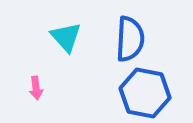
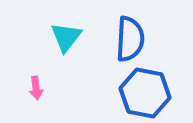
cyan triangle: rotated 20 degrees clockwise
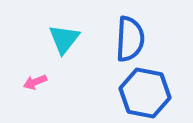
cyan triangle: moved 2 px left, 2 px down
pink arrow: moved 1 px left, 6 px up; rotated 75 degrees clockwise
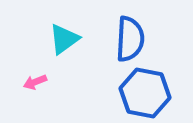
cyan triangle: rotated 16 degrees clockwise
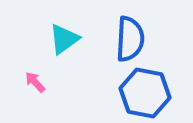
pink arrow: rotated 70 degrees clockwise
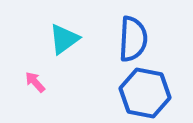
blue semicircle: moved 3 px right
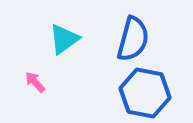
blue semicircle: rotated 12 degrees clockwise
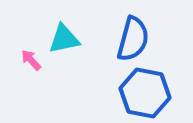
cyan triangle: rotated 24 degrees clockwise
pink arrow: moved 4 px left, 22 px up
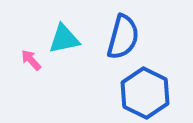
blue semicircle: moved 10 px left, 2 px up
blue hexagon: rotated 15 degrees clockwise
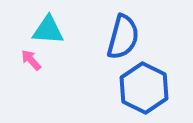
cyan triangle: moved 16 px left, 9 px up; rotated 16 degrees clockwise
blue hexagon: moved 1 px left, 5 px up
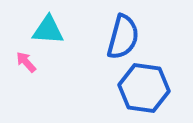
pink arrow: moved 5 px left, 2 px down
blue hexagon: rotated 18 degrees counterclockwise
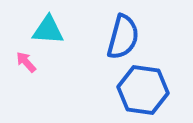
blue hexagon: moved 1 px left, 2 px down
